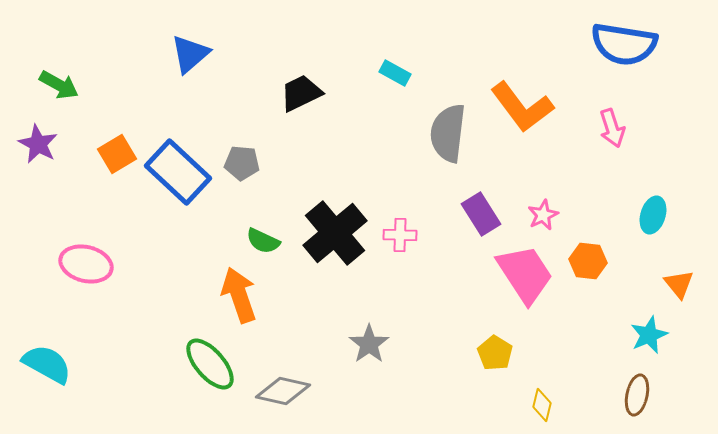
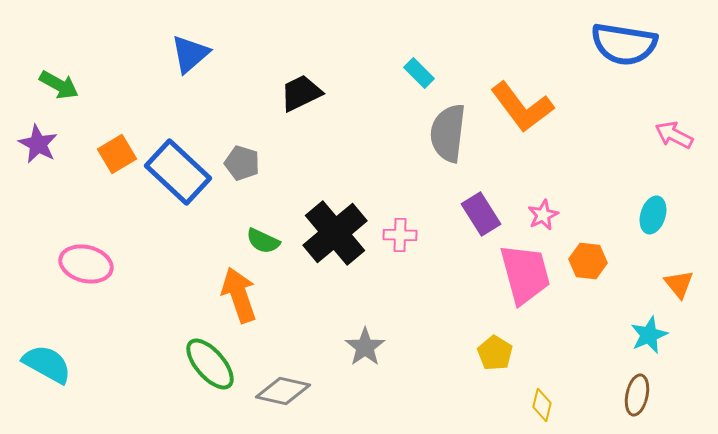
cyan rectangle: moved 24 px right; rotated 16 degrees clockwise
pink arrow: moved 62 px right, 7 px down; rotated 135 degrees clockwise
gray pentagon: rotated 12 degrees clockwise
pink trapezoid: rotated 18 degrees clockwise
gray star: moved 4 px left, 3 px down
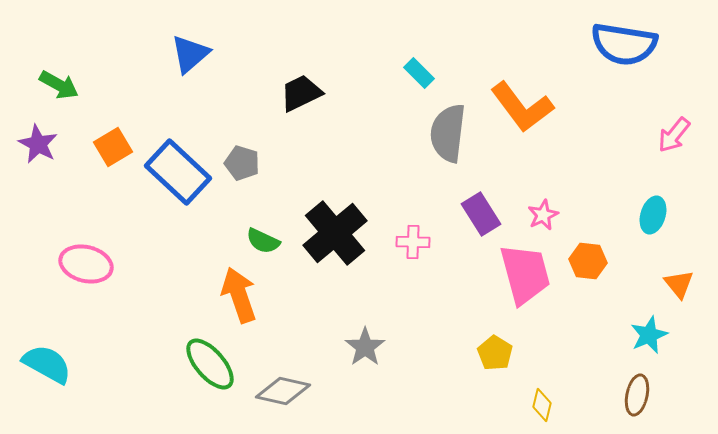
pink arrow: rotated 78 degrees counterclockwise
orange square: moved 4 px left, 7 px up
pink cross: moved 13 px right, 7 px down
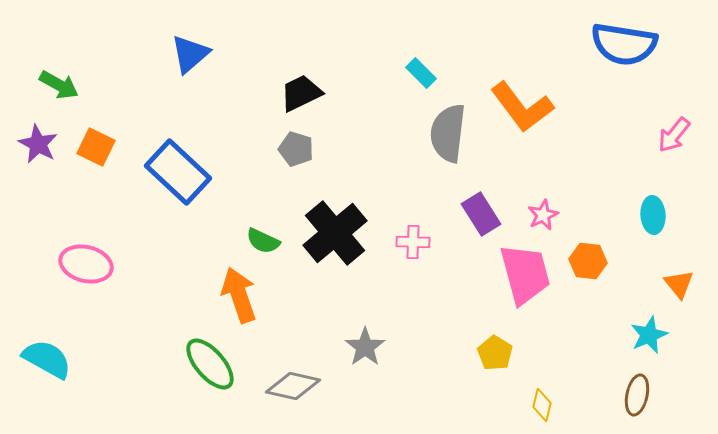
cyan rectangle: moved 2 px right
orange square: moved 17 px left; rotated 33 degrees counterclockwise
gray pentagon: moved 54 px right, 14 px up
cyan ellipse: rotated 21 degrees counterclockwise
cyan semicircle: moved 5 px up
gray diamond: moved 10 px right, 5 px up
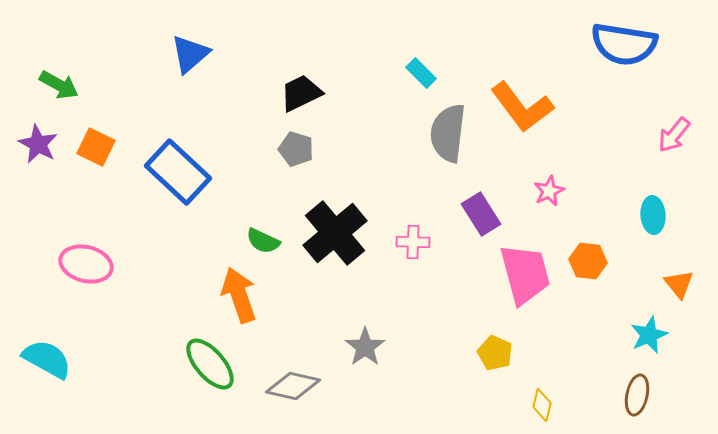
pink star: moved 6 px right, 24 px up
yellow pentagon: rotated 8 degrees counterclockwise
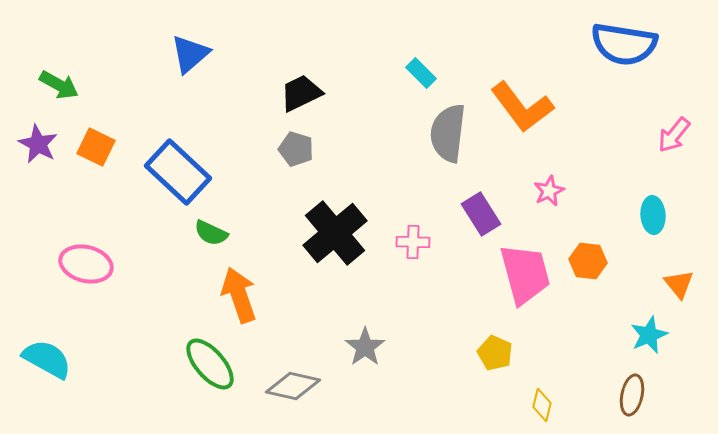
green semicircle: moved 52 px left, 8 px up
brown ellipse: moved 5 px left
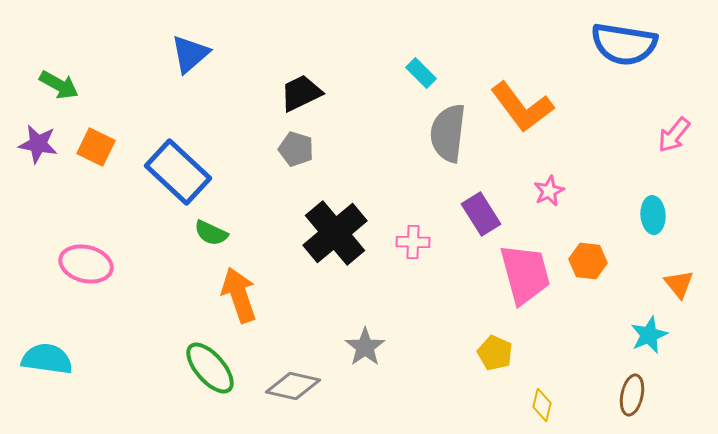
purple star: rotated 18 degrees counterclockwise
cyan semicircle: rotated 21 degrees counterclockwise
green ellipse: moved 4 px down
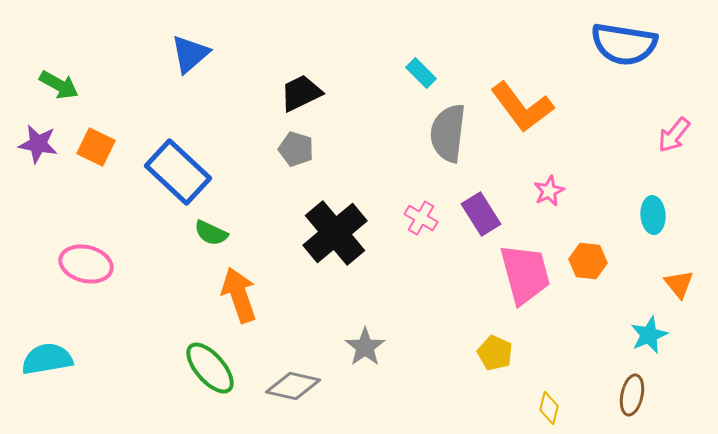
pink cross: moved 8 px right, 24 px up; rotated 28 degrees clockwise
cyan semicircle: rotated 18 degrees counterclockwise
yellow diamond: moved 7 px right, 3 px down
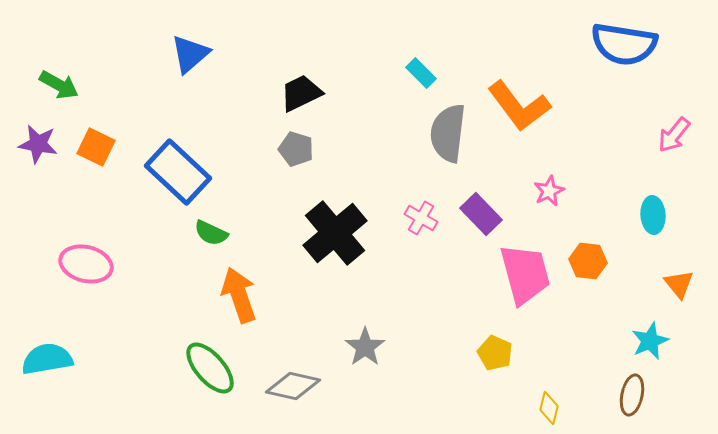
orange L-shape: moved 3 px left, 1 px up
purple rectangle: rotated 12 degrees counterclockwise
cyan star: moved 1 px right, 6 px down
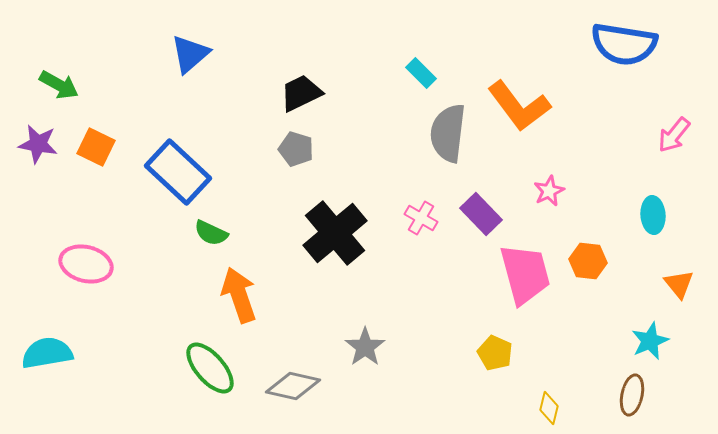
cyan semicircle: moved 6 px up
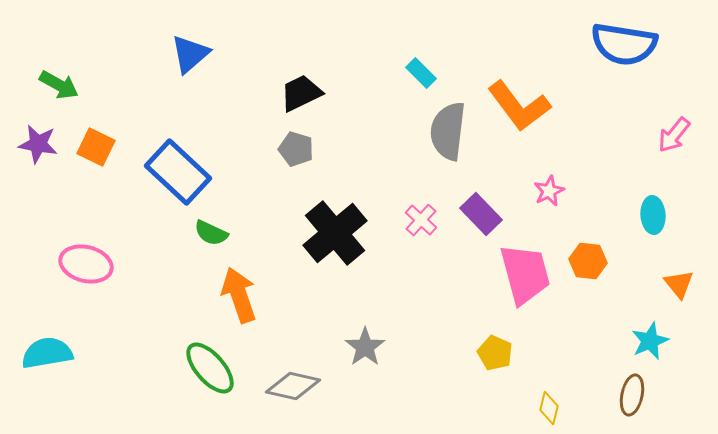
gray semicircle: moved 2 px up
pink cross: moved 2 px down; rotated 12 degrees clockwise
